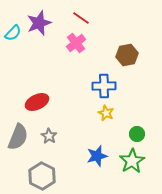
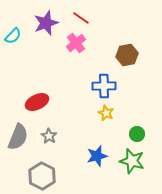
purple star: moved 7 px right
cyan semicircle: moved 3 px down
green star: rotated 25 degrees counterclockwise
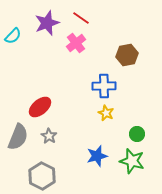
purple star: moved 1 px right
red ellipse: moved 3 px right, 5 px down; rotated 15 degrees counterclockwise
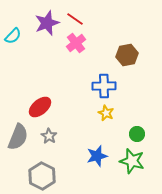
red line: moved 6 px left, 1 px down
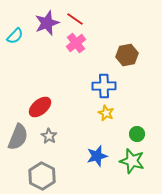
cyan semicircle: moved 2 px right
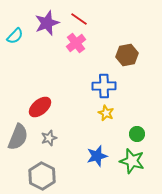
red line: moved 4 px right
gray star: moved 2 px down; rotated 21 degrees clockwise
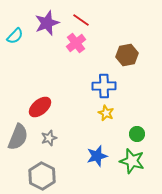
red line: moved 2 px right, 1 px down
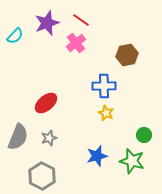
red ellipse: moved 6 px right, 4 px up
green circle: moved 7 px right, 1 px down
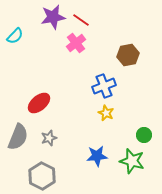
purple star: moved 6 px right, 6 px up; rotated 10 degrees clockwise
brown hexagon: moved 1 px right
blue cross: rotated 20 degrees counterclockwise
red ellipse: moved 7 px left
blue star: rotated 10 degrees clockwise
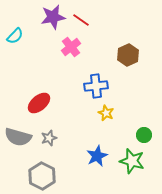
pink cross: moved 5 px left, 4 px down
brown hexagon: rotated 15 degrees counterclockwise
blue cross: moved 8 px left; rotated 15 degrees clockwise
gray semicircle: rotated 84 degrees clockwise
blue star: rotated 20 degrees counterclockwise
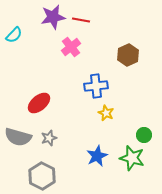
red line: rotated 24 degrees counterclockwise
cyan semicircle: moved 1 px left, 1 px up
green star: moved 3 px up
